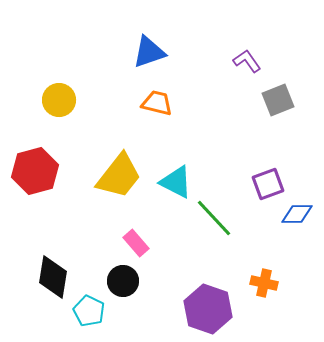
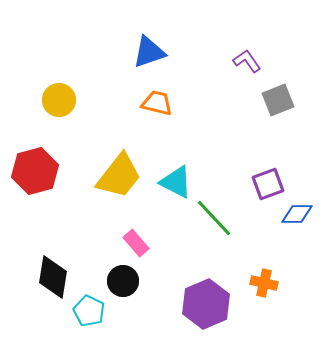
purple hexagon: moved 2 px left, 5 px up; rotated 18 degrees clockwise
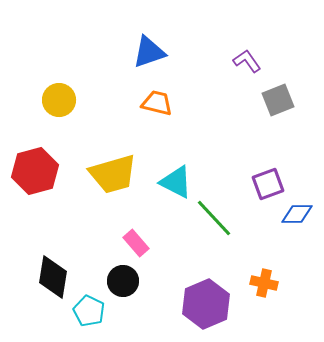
yellow trapezoid: moved 6 px left, 2 px up; rotated 36 degrees clockwise
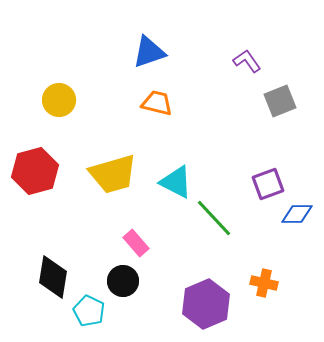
gray square: moved 2 px right, 1 px down
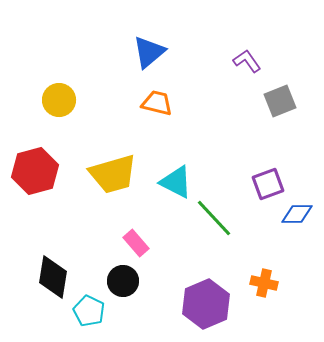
blue triangle: rotated 21 degrees counterclockwise
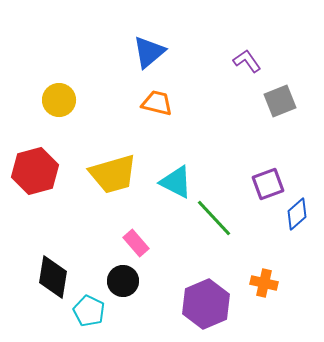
blue diamond: rotated 40 degrees counterclockwise
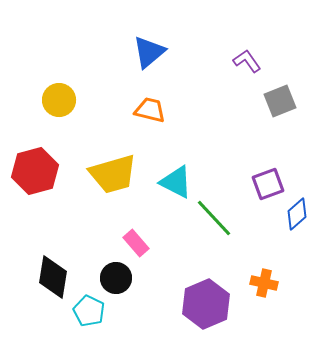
orange trapezoid: moved 7 px left, 7 px down
black circle: moved 7 px left, 3 px up
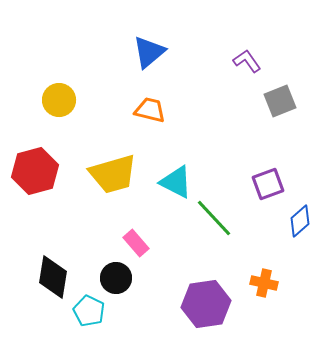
blue diamond: moved 3 px right, 7 px down
purple hexagon: rotated 15 degrees clockwise
